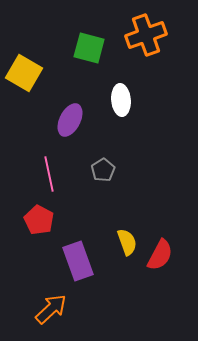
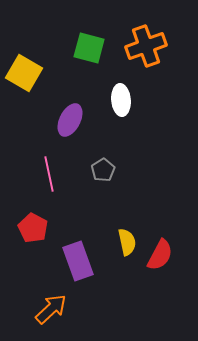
orange cross: moved 11 px down
red pentagon: moved 6 px left, 8 px down
yellow semicircle: rotated 8 degrees clockwise
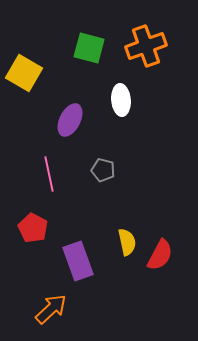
gray pentagon: rotated 25 degrees counterclockwise
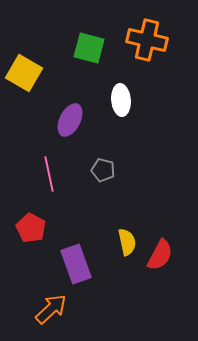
orange cross: moved 1 px right, 6 px up; rotated 33 degrees clockwise
red pentagon: moved 2 px left
purple rectangle: moved 2 px left, 3 px down
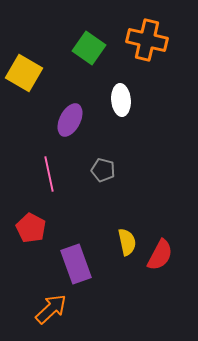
green square: rotated 20 degrees clockwise
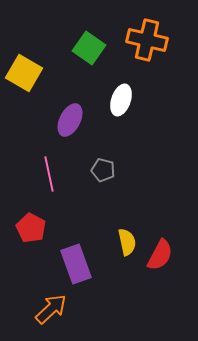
white ellipse: rotated 24 degrees clockwise
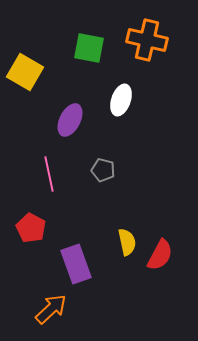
green square: rotated 24 degrees counterclockwise
yellow square: moved 1 px right, 1 px up
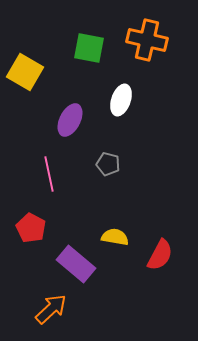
gray pentagon: moved 5 px right, 6 px up
yellow semicircle: moved 12 px left, 5 px up; rotated 68 degrees counterclockwise
purple rectangle: rotated 30 degrees counterclockwise
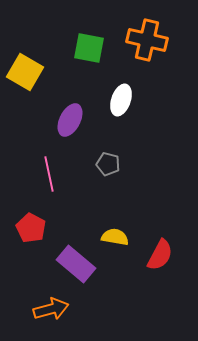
orange arrow: rotated 28 degrees clockwise
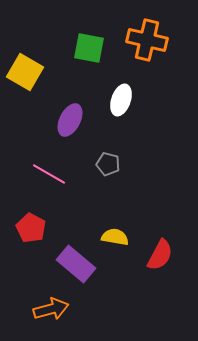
pink line: rotated 48 degrees counterclockwise
